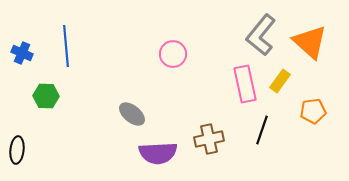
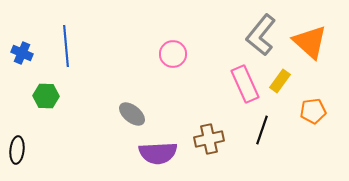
pink rectangle: rotated 12 degrees counterclockwise
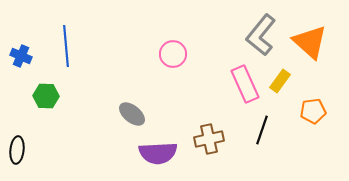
blue cross: moved 1 px left, 3 px down
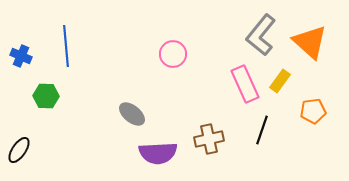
black ellipse: moved 2 px right; rotated 28 degrees clockwise
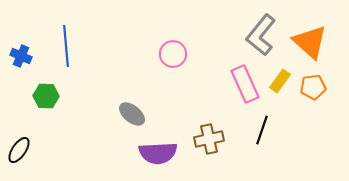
orange pentagon: moved 24 px up
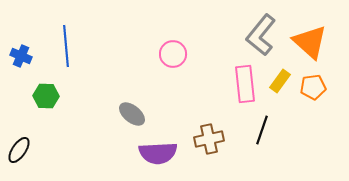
pink rectangle: rotated 18 degrees clockwise
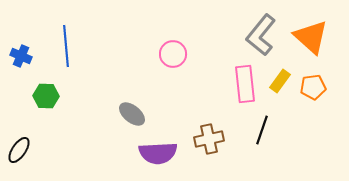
orange triangle: moved 1 px right, 5 px up
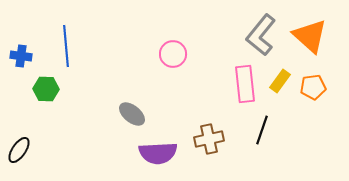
orange triangle: moved 1 px left, 1 px up
blue cross: rotated 15 degrees counterclockwise
green hexagon: moved 7 px up
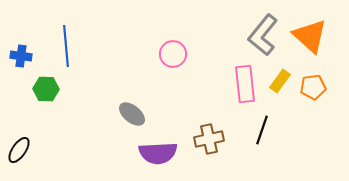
gray L-shape: moved 2 px right
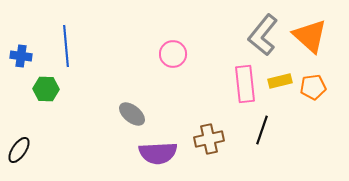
yellow rectangle: rotated 40 degrees clockwise
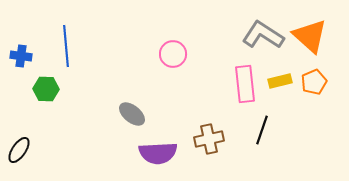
gray L-shape: rotated 84 degrees clockwise
orange pentagon: moved 1 px right, 5 px up; rotated 15 degrees counterclockwise
